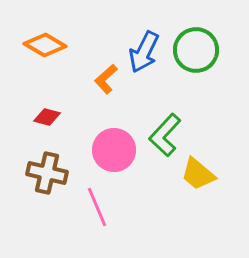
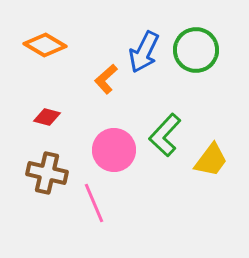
yellow trapezoid: moved 13 px right, 14 px up; rotated 93 degrees counterclockwise
pink line: moved 3 px left, 4 px up
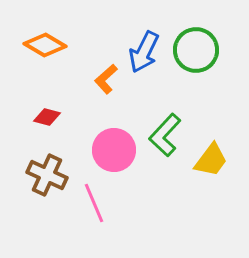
brown cross: moved 2 px down; rotated 12 degrees clockwise
